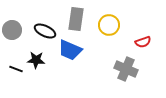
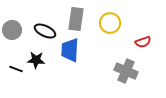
yellow circle: moved 1 px right, 2 px up
blue trapezoid: rotated 70 degrees clockwise
gray cross: moved 2 px down
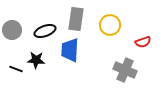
yellow circle: moved 2 px down
black ellipse: rotated 45 degrees counterclockwise
gray cross: moved 1 px left, 1 px up
